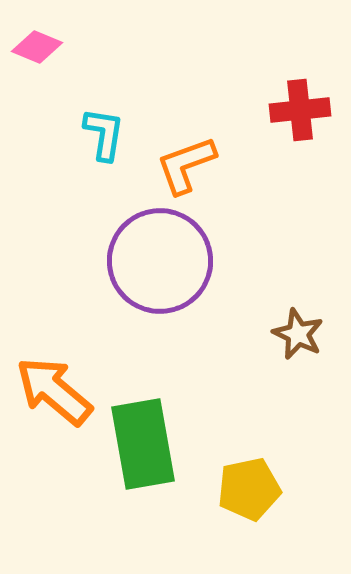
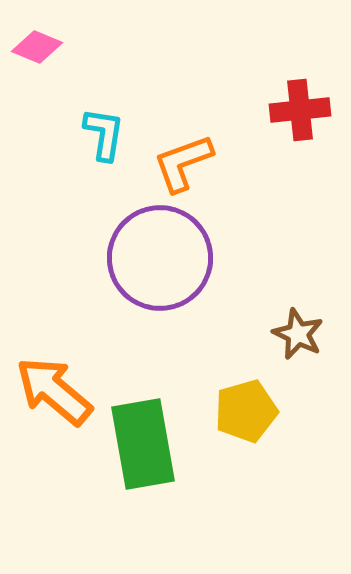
orange L-shape: moved 3 px left, 2 px up
purple circle: moved 3 px up
yellow pentagon: moved 3 px left, 78 px up; rotated 4 degrees counterclockwise
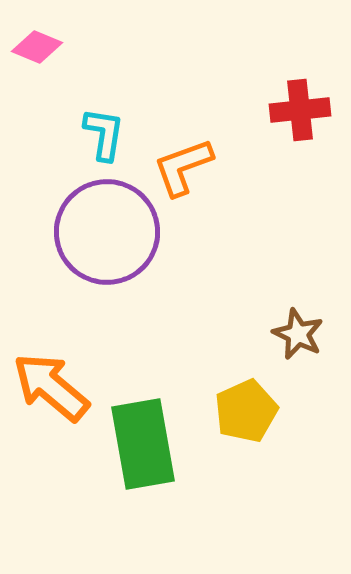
orange L-shape: moved 4 px down
purple circle: moved 53 px left, 26 px up
orange arrow: moved 3 px left, 4 px up
yellow pentagon: rotated 8 degrees counterclockwise
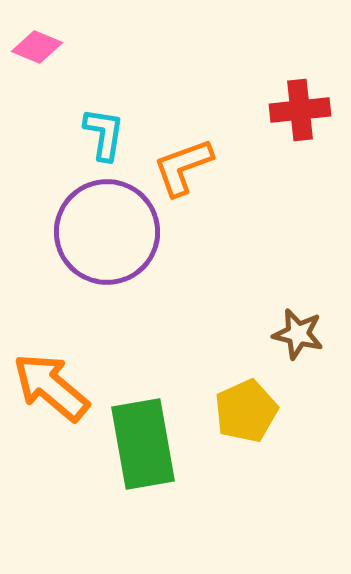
brown star: rotated 12 degrees counterclockwise
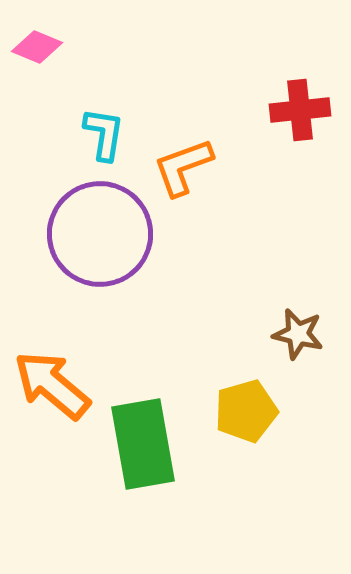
purple circle: moved 7 px left, 2 px down
orange arrow: moved 1 px right, 2 px up
yellow pentagon: rotated 8 degrees clockwise
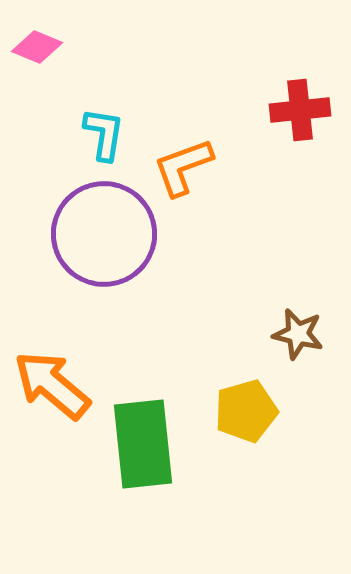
purple circle: moved 4 px right
green rectangle: rotated 4 degrees clockwise
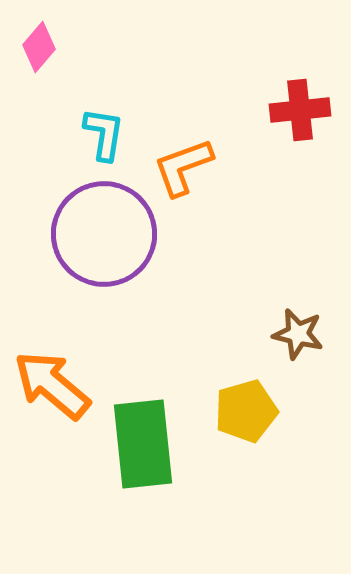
pink diamond: moved 2 px right; rotated 72 degrees counterclockwise
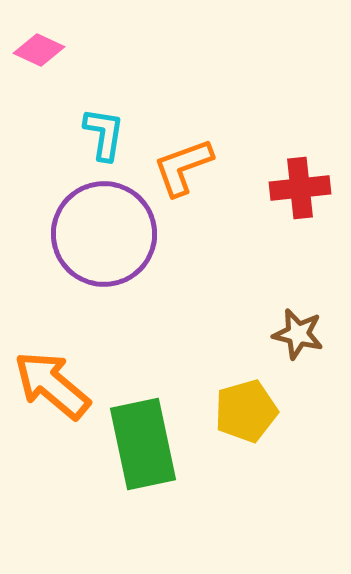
pink diamond: moved 3 px down; rotated 75 degrees clockwise
red cross: moved 78 px down
green rectangle: rotated 6 degrees counterclockwise
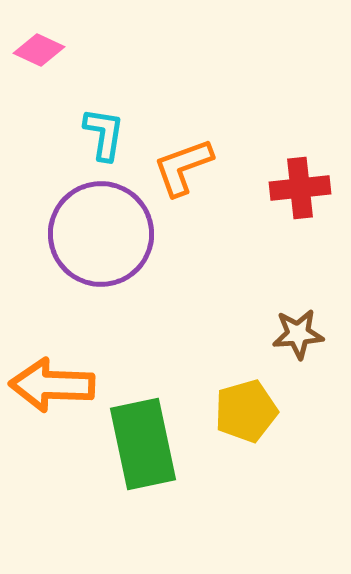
purple circle: moved 3 px left
brown star: rotated 18 degrees counterclockwise
orange arrow: rotated 38 degrees counterclockwise
